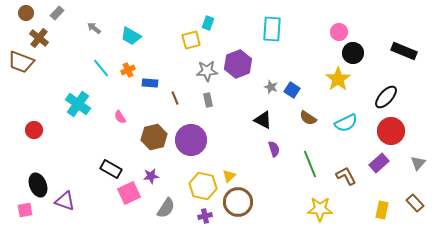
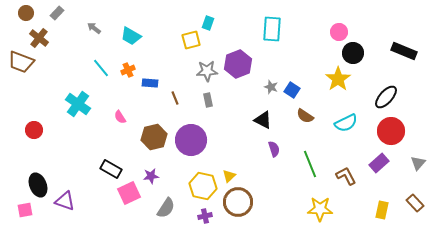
brown semicircle at (308, 118): moved 3 px left, 2 px up
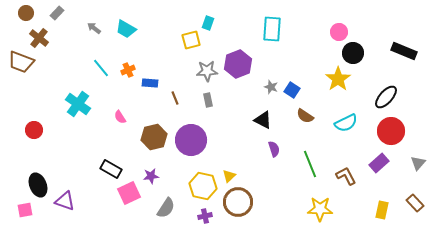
cyan trapezoid at (131, 36): moved 5 px left, 7 px up
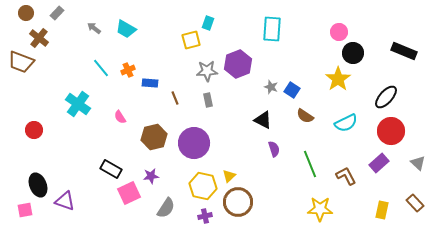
purple circle at (191, 140): moved 3 px right, 3 px down
gray triangle at (418, 163): rotated 28 degrees counterclockwise
